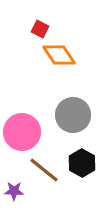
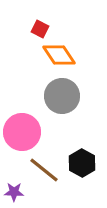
gray circle: moved 11 px left, 19 px up
purple star: moved 1 px down
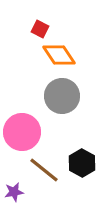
purple star: rotated 12 degrees counterclockwise
